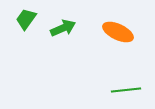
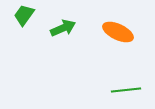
green trapezoid: moved 2 px left, 4 px up
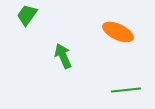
green trapezoid: moved 3 px right
green arrow: moved 28 px down; rotated 90 degrees counterclockwise
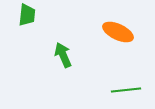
green trapezoid: rotated 150 degrees clockwise
green arrow: moved 1 px up
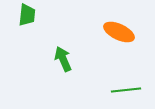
orange ellipse: moved 1 px right
green arrow: moved 4 px down
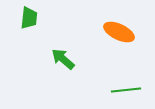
green trapezoid: moved 2 px right, 3 px down
green arrow: rotated 25 degrees counterclockwise
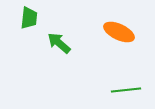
green arrow: moved 4 px left, 16 px up
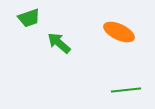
green trapezoid: rotated 65 degrees clockwise
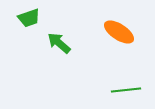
orange ellipse: rotated 8 degrees clockwise
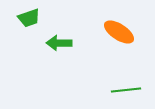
green arrow: rotated 40 degrees counterclockwise
